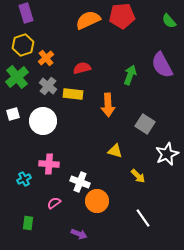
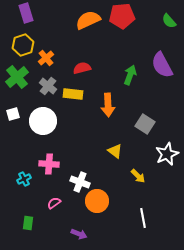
yellow triangle: rotated 21 degrees clockwise
white line: rotated 24 degrees clockwise
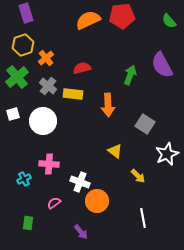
purple arrow: moved 2 px right, 2 px up; rotated 28 degrees clockwise
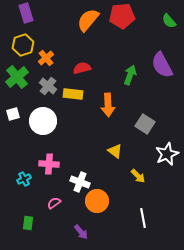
orange semicircle: rotated 25 degrees counterclockwise
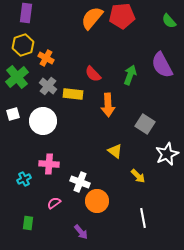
purple rectangle: rotated 24 degrees clockwise
orange semicircle: moved 4 px right, 2 px up
orange cross: rotated 21 degrees counterclockwise
red semicircle: moved 11 px right, 6 px down; rotated 120 degrees counterclockwise
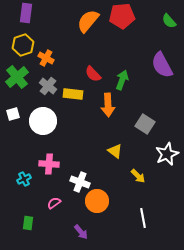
orange semicircle: moved 4 px left, 3 px down
green arrow: moved 8 px left, 5 px down
